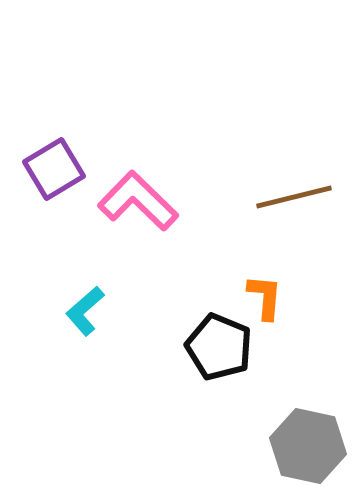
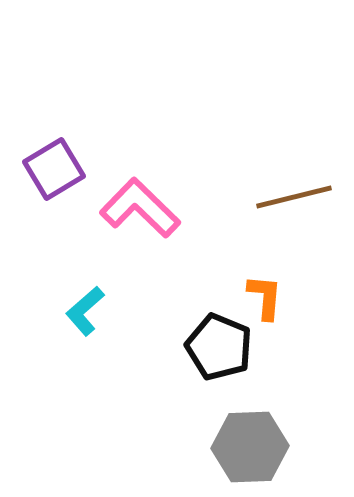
pink L-shape: moved 2 px right, 7 px down
gray hexagon: moved 58 px left, 1 px down; rotated 14 degrees counterclockwise
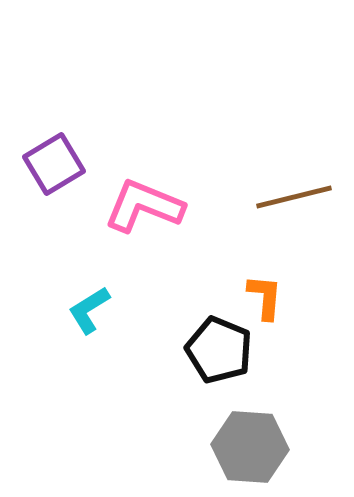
purple square: moved 5 px up
pink L-shape: moved 4 px right, 2 px up; rotated 22 degrees counterclockwise
cyan L-shape: moved 4 px right, 1 px up; rotated 9 degrees clockwise
black pentagon: moved 3 px down
gray hexagon: rotated 6 degrees clockwise
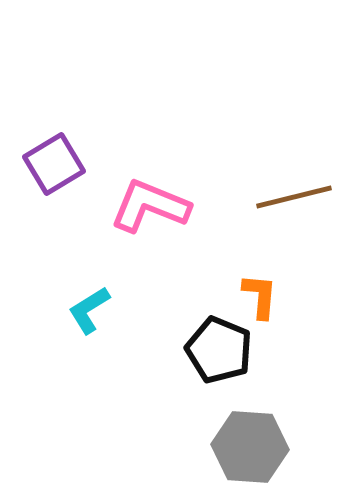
pink L-shape: moved 6 px right
orange L-shape: moved 5 px left, 1 px up
